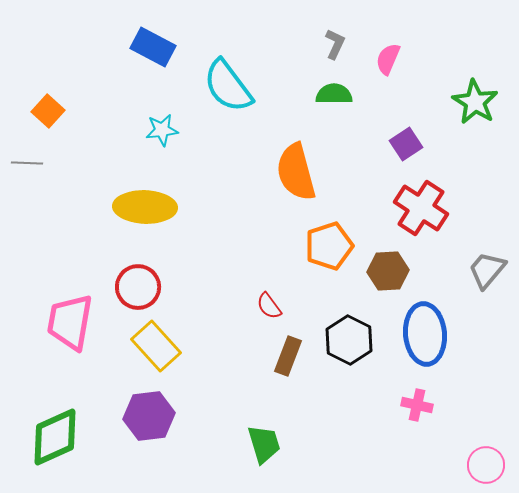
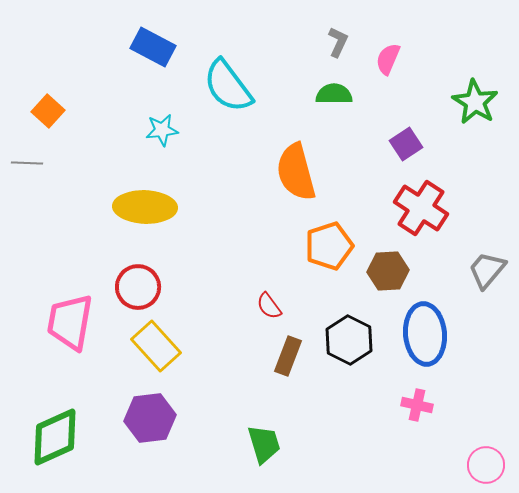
gray L-shape: moved 3 px right, 2 px up
purple hexagon: moved 1 px right, 2 px down
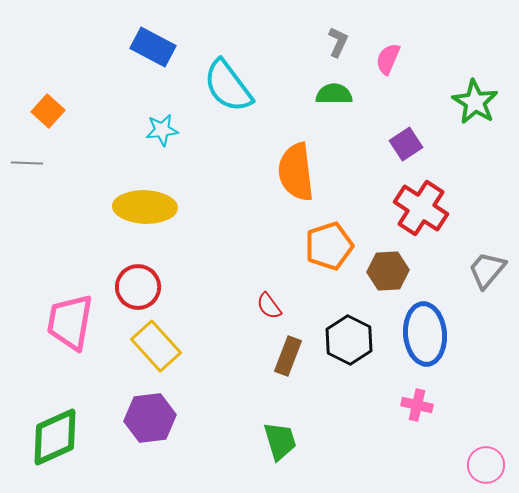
orange semicircle: rotated 8 degrees clockwise
green trapezoid: moved 16 px right, 3 px up
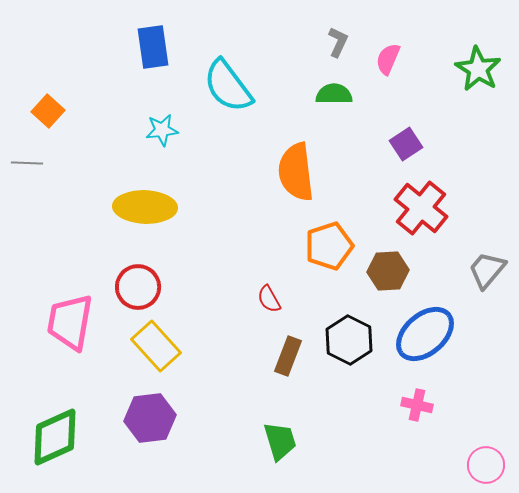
blue rectangle: rotated 54 degrees clockwise
green star: moved 3 px right, 33 px up
red cross: rotated 6 degrees clockwise
red semicircle: moved 7 px up; rotated 8 degrees clockwise
blue ellipse: rotated 54 degrees clockwise
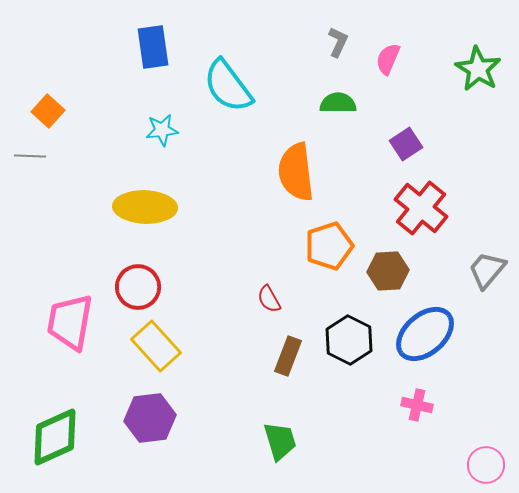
green semicircle: moved 4 px right, 9 px down
gray line: moved 3 px right, 7 px up
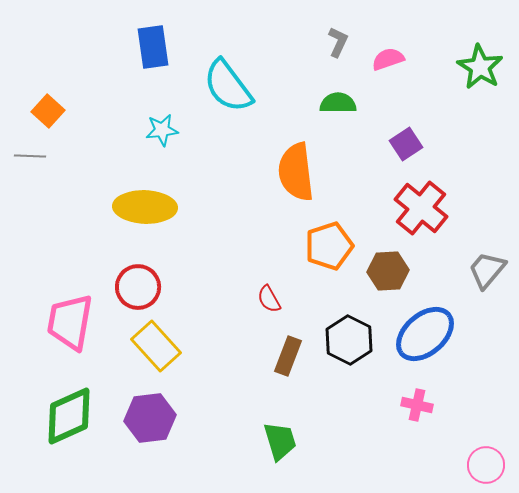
pink semicircle: rotated 48 degrees clockwise
green star: moved 2 px right, 2 px up
green diamond: moved 14 px right, 21 px up
